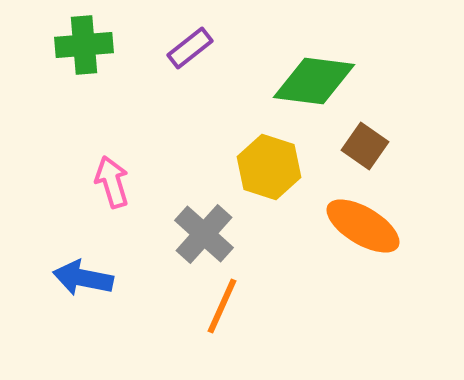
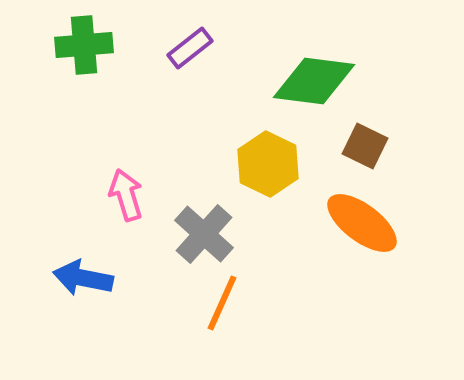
brown square: rotated 9 degrees counterclockwise
yellow hexagon: moved 1 px left, 3 px up; rotated 8 degrees clockwise
pink arrow: moved 14 px right, 13 px down
orange ellipse: moved 1 px left, 3 px up; rotated 6 degrees clockwise
orange line: moved 3 px up
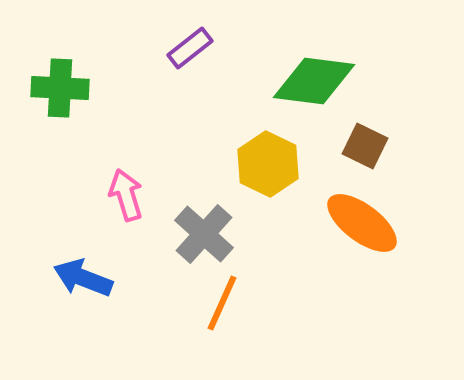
green cross: moved 24 px left, 43 px down; rotated 8 degrees clockwise
blue arrow: rotated 10 degrees clockwise
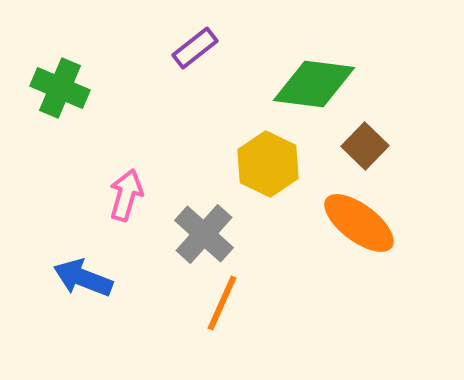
purple rectangle: moved 5 px right
green diamond: moved 3 px down
green cross: rotated 20 degrees clockwise
brown square: rotated 18 degrees clockwise
pink arrow: rotated 33 degrees clockwise
orange ellipse: moved 3 px left
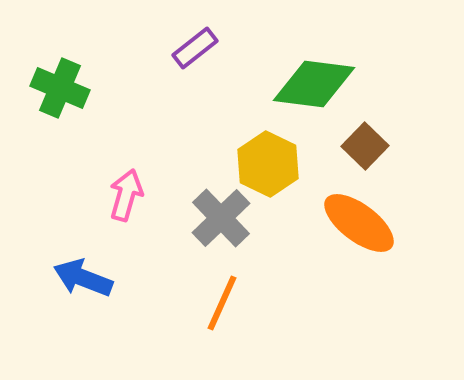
gray cross: moved 17 px right, 16 px up; rotated 4 degrees clockwise
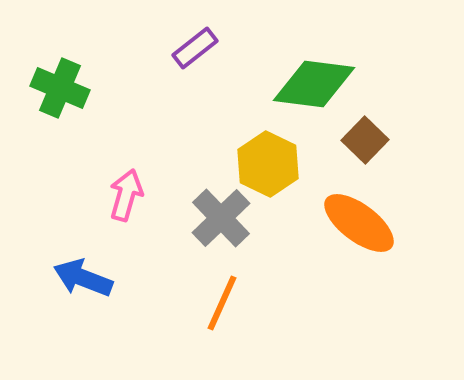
brown square: moved 6 px up
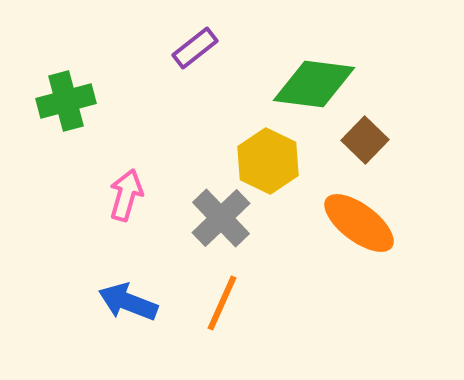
green cross: moved 6 px right, 13 px down; rotated 38 degrees counterclockwise
yellow hexagon: moved 3 px up
blue arrow: moved 45 px right, 24 px down
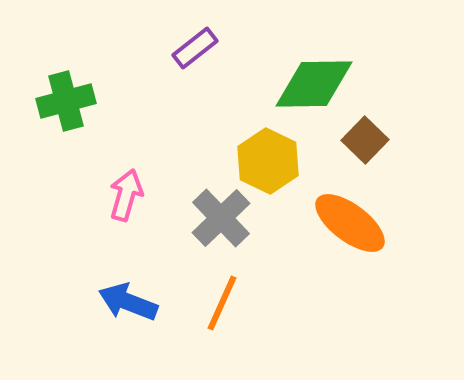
green diamond: rotated 8 degrees counterclockwise
orange ellipse: moved 9 px left
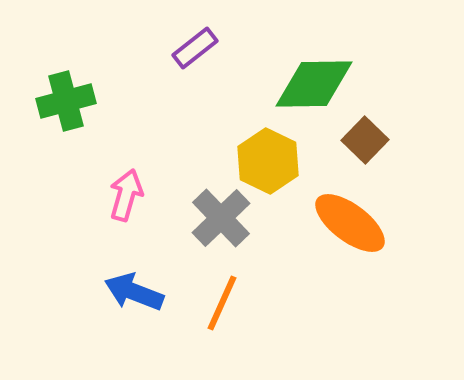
blue arrow: moved 6 px right, 10 px up
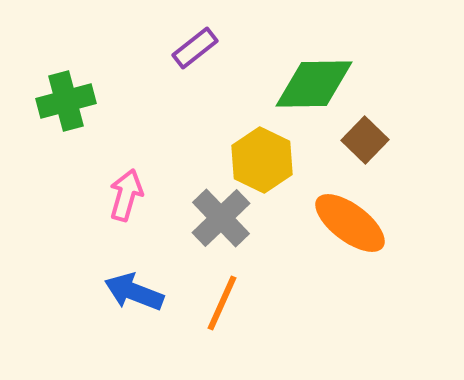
yellow hexagon: moved 6 px left, 1 px up
